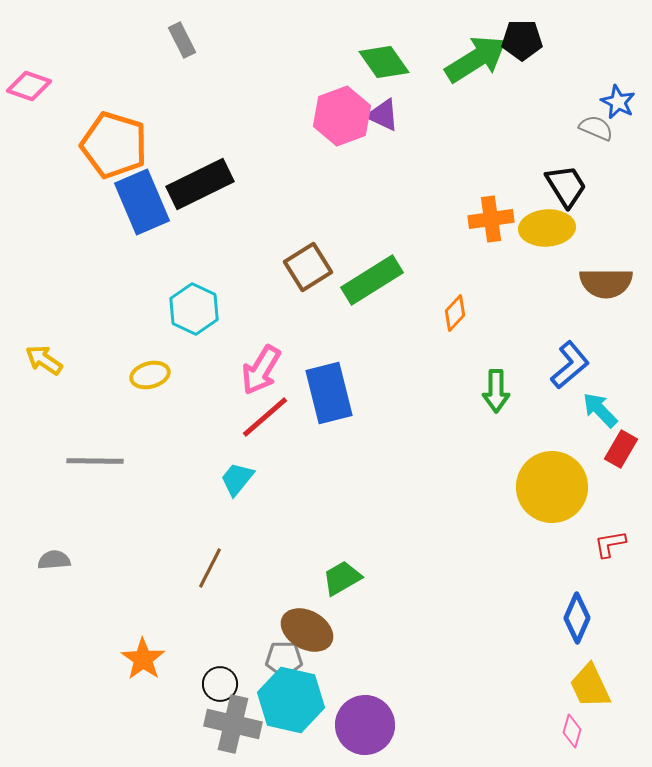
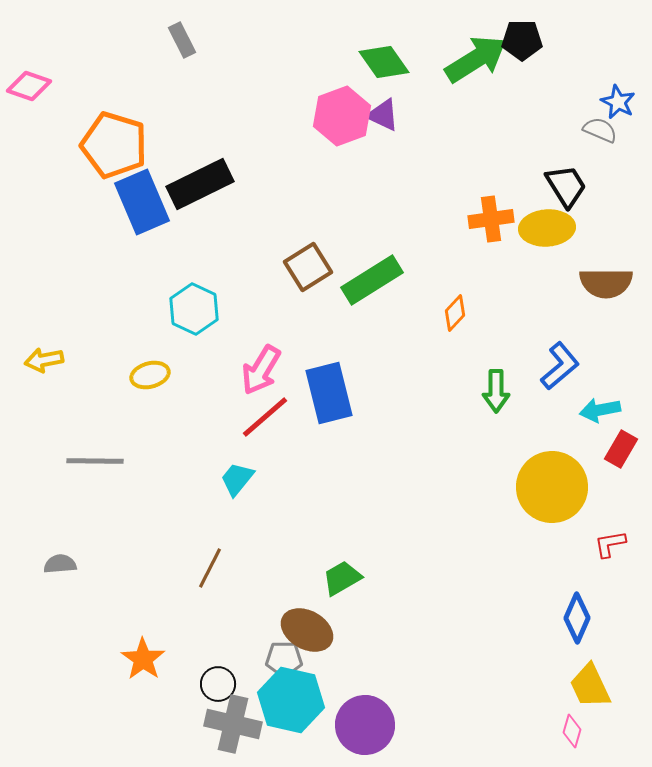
gray semicircle at (596, 128): moved 4 px right, 2 px down
yellow arrow at (44, 360): rotated 45 degrees counterclockwise
blue L-shape at (570, 365): moved 10 px left, 1 px down
cyan arrow at (600, 410): rotated 57 degrees counterclockwise
gray semicircle at (54, 560): moved 6 px right, 4 px down
black circle at (220, 684): moved 2 px left
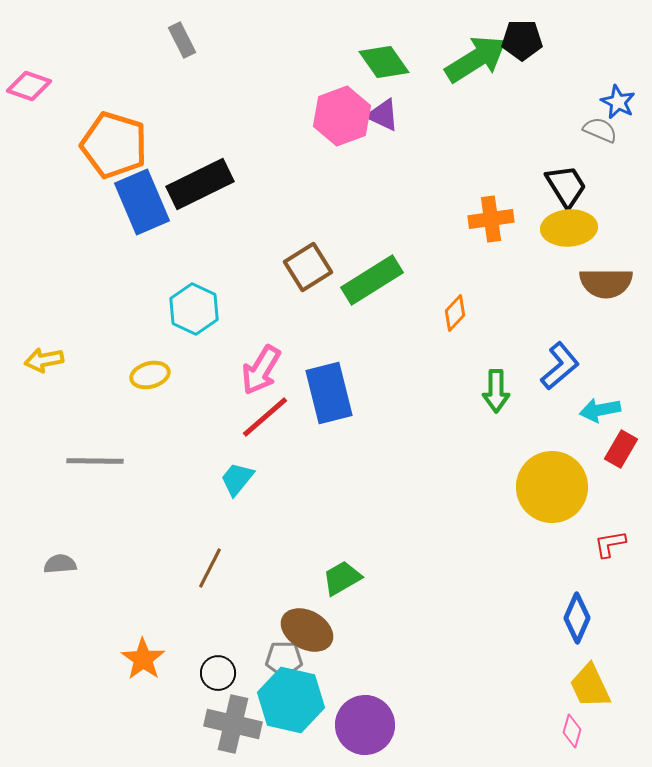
yellow ellipse at (547, 228): moved 22 px right
black circle at (218, 684): moved 11 px up
